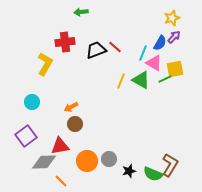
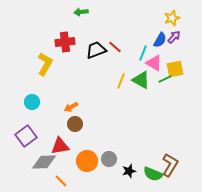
blue semicircle: moved 3 px up
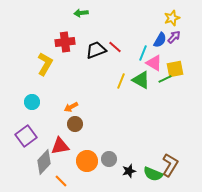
green arrow: moved 1 px down
gray diamond: rotated 45 degrees counterclockwise
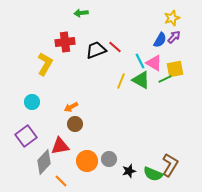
cyan line: moved 3 px left, 8 px down; rotated 49 degrees counterclockwise
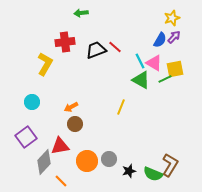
yellow line: moved 26 px down
purple square: moved 1 px down
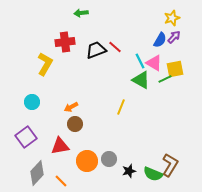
gray diamond: moved 7 px left, 11 px down
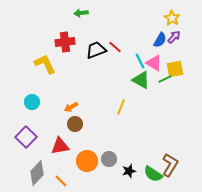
yellow star: rotated 21 degrees counterclockwise
yellow L-shape: rotated 55 degrees counterclockwise
purple square: rotated 10 degrees counterclockwise
green semicircle: rotated 12 degrees clockwise
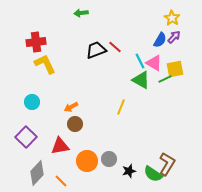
red cross: moved 29 px left
brown L-shape: moved 3 px left, 1 px up
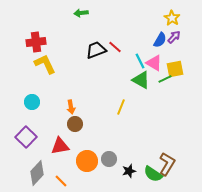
orange arrow: rotated 72 degrees counterclockwise
